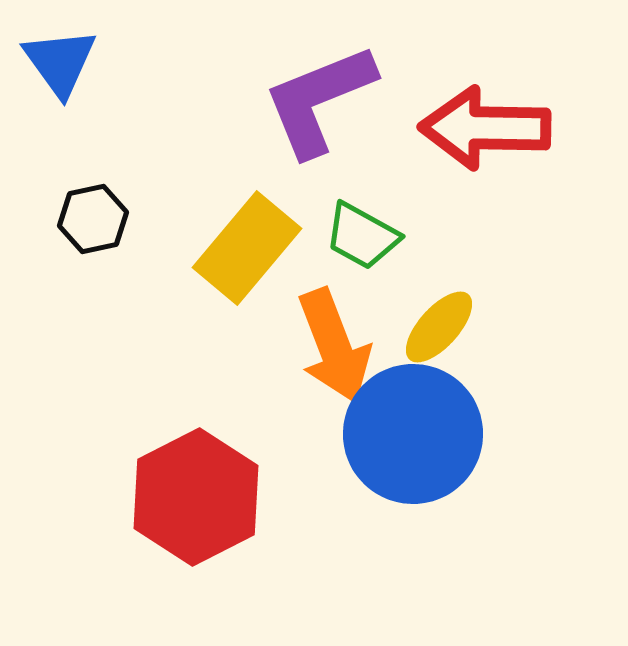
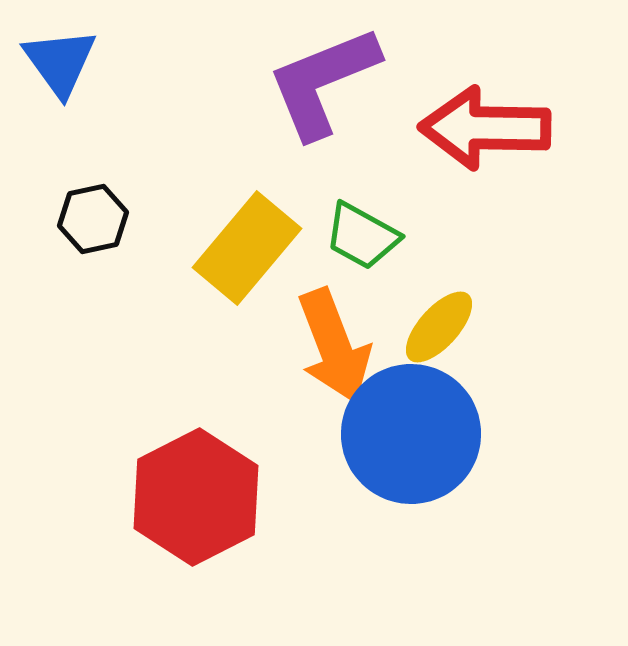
purple L-shape: moved 4 px right, 18 px up
blue circle: moved 2 px left
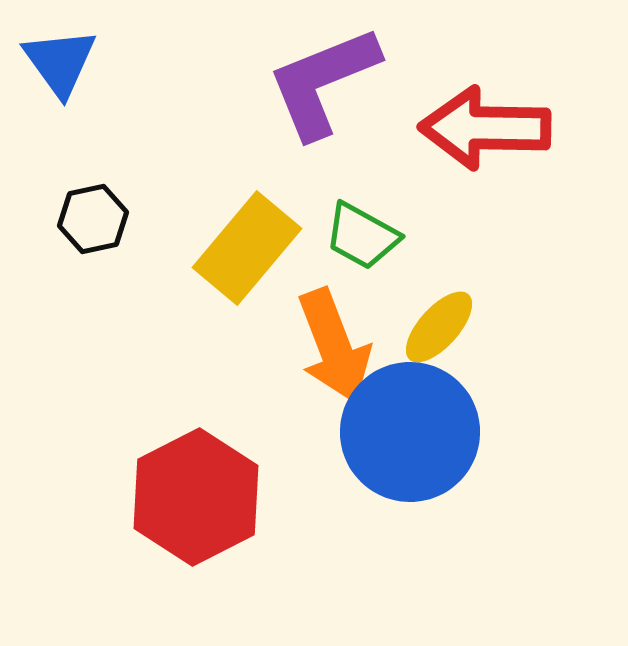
blue circle: moved 1 px left, 2 px up
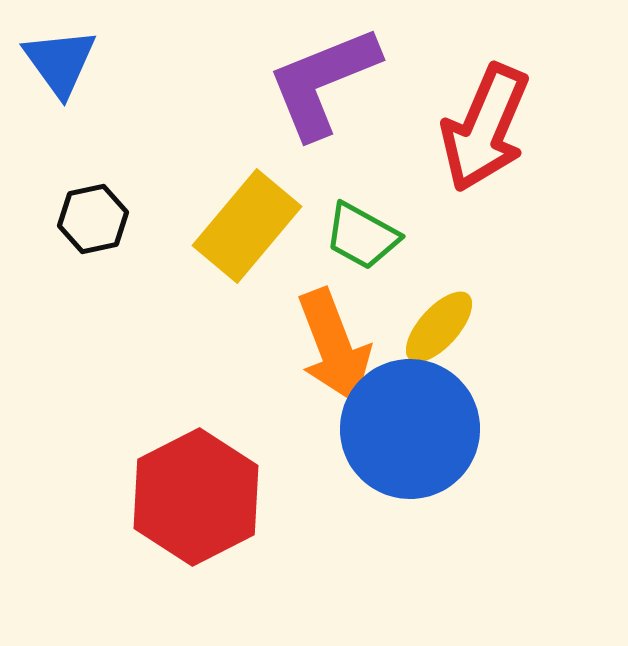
red arrow: rotated 68 degrees counterclockwise
yellow rectangle: moved 22 px up
blue circle: moved 3 px up
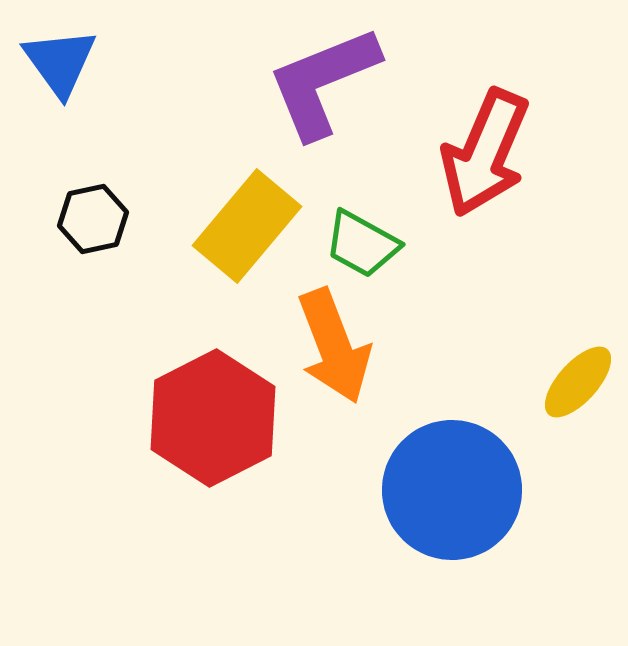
red arrow: moved 25 px down
green trapezoid: moved 8 px down
yellow ellipse: moved 139 px right, 55 px down
blue circle: moved 42 px right, 61 px down
red hexagon: moved 17 px right, 79 px up
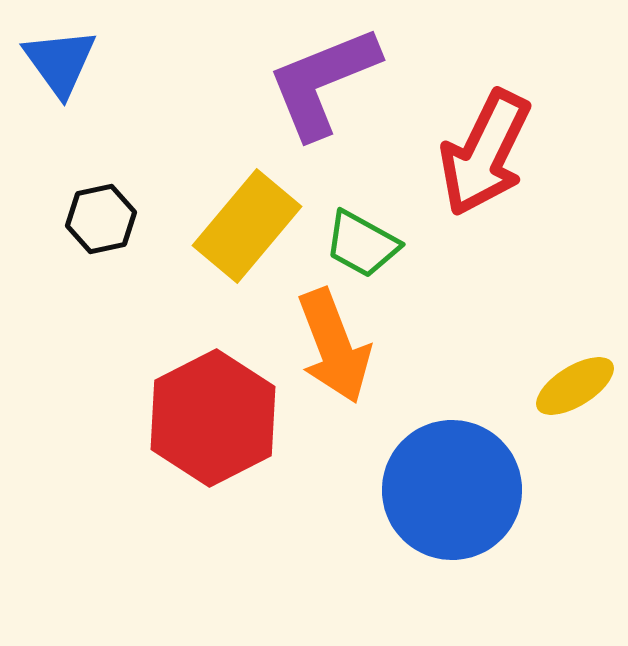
red arrow: rotated 3 degrees clockwise
black hexagon: moved 8 px right
yellow ellipse: moved 3 px left, 4 px down; rotated 16 degrees clockwise
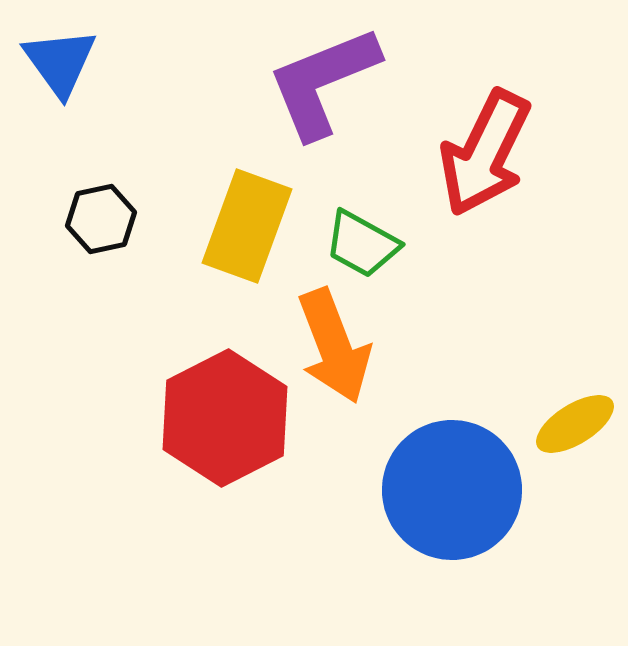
yellow rectangle: rotated 20 degrees counterclockwise
yellow ellipse: moved 38 px down
red hexagon: moved 12 px right
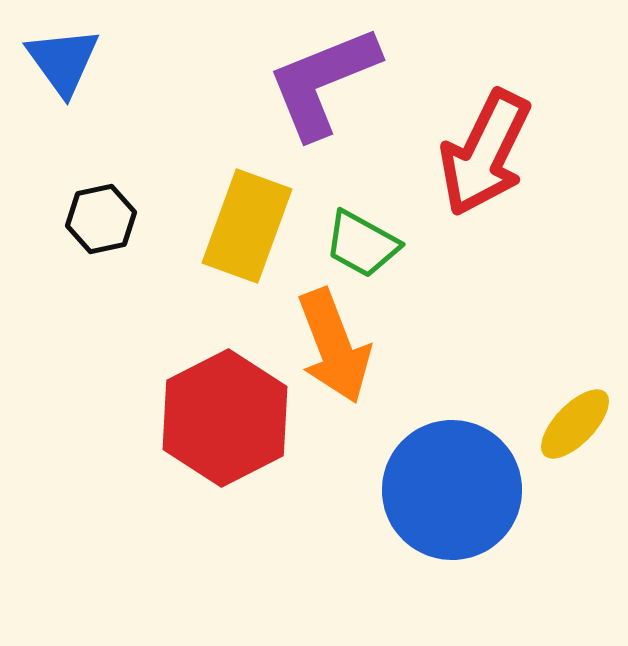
blue triangle: moved 3 px right, 1 px up
yellow ellipse: rotated 14 degrees counterclockwise
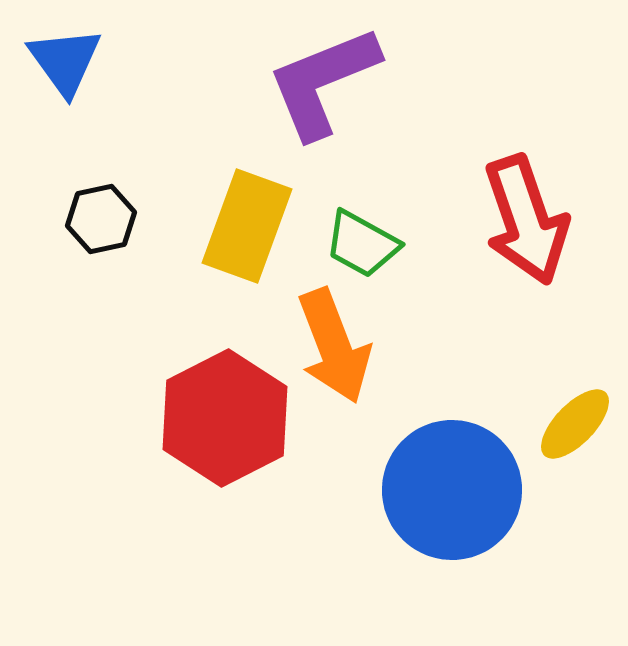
blue triangle: moved 2 px right
red arrow: moved 41 px right, 67 px down; rotated 45 degrees counterclockwise
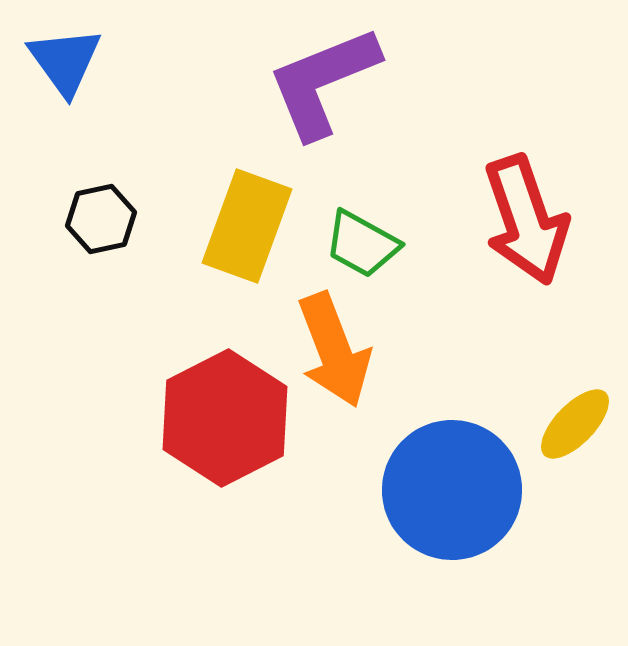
orange arrow: moved 4 px down
